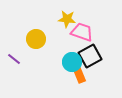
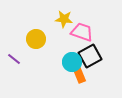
yellow star: moved 3 px left
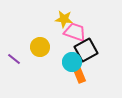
pink trapezoid: moved 7 px left
yellow circle: moved 4 px right, 8 px down
black square: moved 4 px left, 6 px up
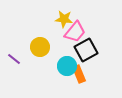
pink trapezoid: rotated 110 degrees clockwise
cyan circle: moved 5 px left, 4 px down
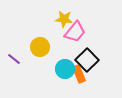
black square: moved 1 px right, 10 px down; rotated 15 degrees counterclockwise
cyan circle: moved 2 px left, 3 px down
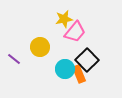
yellow star: rotated 18 degrees counterclockwise
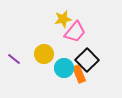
yellow star: moved 1 px left
yellow circle: moved 4 px right, 7 px down
cyan circle: moved 1 px left, 1 px up
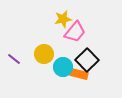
cyan circle: moved 1 px left, 1 px up
orange rectangle: rotated 54 degrees counterclockwise
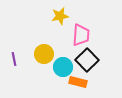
yellow star: moved 3 px left, 3 px up
pink trapezoid: moved 6 px right, 3 px down; rotated 35 degrees counterclockwise
purple line: rotated 40 degrees clockwise
orange rectangle: moved 1 px left, 8 px down
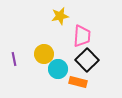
pink trapezoid: moved 1 px right, 1 px down
cyan circle: moved 5 px left, 2 px down
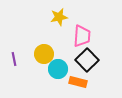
yellow star: moved 1 px left, 1 px down
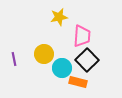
cyan circle: moved 4 px right, 1 px up
